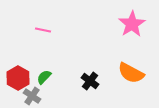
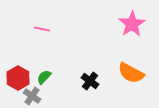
pink line: moved 1 px left, 1 px up
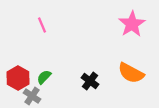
pink line: moved 4 px up; rotated 56 degrees clockwise
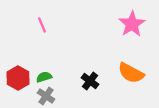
green semicircle: rotated 28 degrees clockwise
gray cross: moved 14 px right
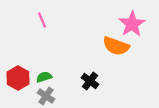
pink line: moved 5 px up
orange semicircle: moved 15 px left, 27 px up; rotated 8 degrees counterclockwise
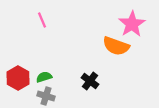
gray cross: rotated 18 degrees counterclockwise
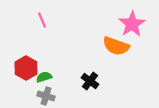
red hexagon: moved 8 px right, 10 px up
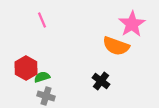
green semicircle: moved 2 px left
black cross: moved 11 px right
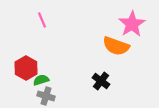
green semicircle: moved 1 px left, 3 px down
